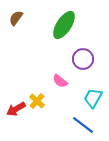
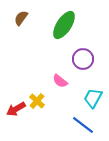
brown semicircle: moved 5 px right
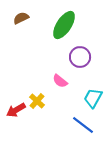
brown semicircle: rotated 28 degrees clockwise
purple circle: moved 3 px left, 2 px up
red arrow: moved 1 px down
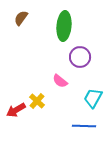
brown semicircle: rotated 28 degrees counterclockwise
green ellipse: moved 1 px down; rotated 28 degrees counterclockwise
blue line: moved 1 px right, 1 px down; rotated 35 degrees counterclockwise
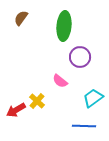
cyan trapezoid: rotated 25 degrees clockwise
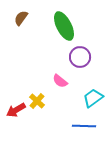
green ellipse: rotated 32 degrees counterclockwise
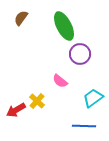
purple circle: moved 3 px up
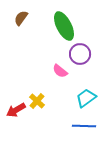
pink semicircle: moved 10 px up
cyan trapezoid: moved 7 px left
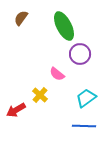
pink semicircle: moved 3 px left, 3 px down
yellow cross: moved 3 px right, 6 px up
